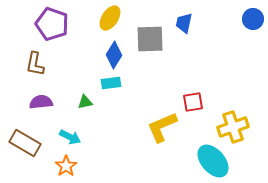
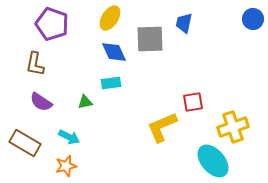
blue diamond: moved 3 px up; rotated 56 degrees counterclockwise
purple semicircle: rotated 140 degrees counterclockwise
cyan arrow: moved 1 px left
orange star: rotated 20 degrees clockwise
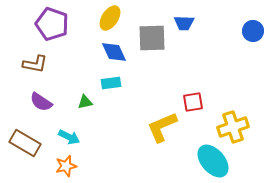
blue circle: moved 12 px down
blue trapezoid: rotated 100 degrees counterclockwise
gray square: moved 2 px right, 1 px up
brown L-shape: rotated 90 degrees counterclockwise
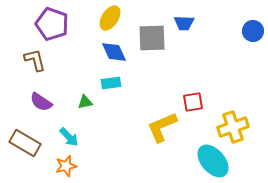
brown L-shape: moved 4 px up; rotated 115 degrees counterclockwise
cyan arrow: rotated 20 degrees clockwise
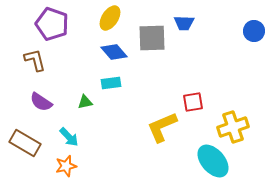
blue circle: moved 1 px right
blue diamond: rotated 16 degrees counterclockwise
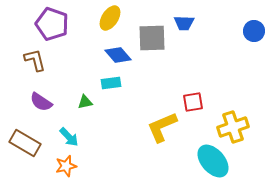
blue diamond: moved 4 px right, 3 px down
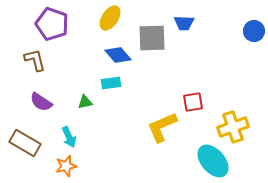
cyan arrow: rotated 20 degrees clockwise
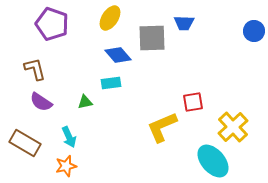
brown L-shape: moved 9 px down
yellow cross: rotated 24 degrees counterclockwise
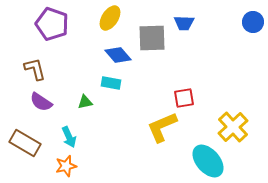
blue circle: moved 1 px left, 9 px up
cyan rectangle: rotated 18 degrees clockwise
red square: moved 9 px left, 4 px up
cyan ellipse: moved 5 px left
